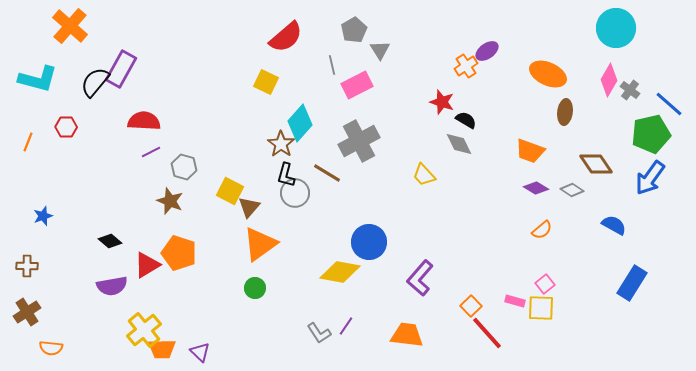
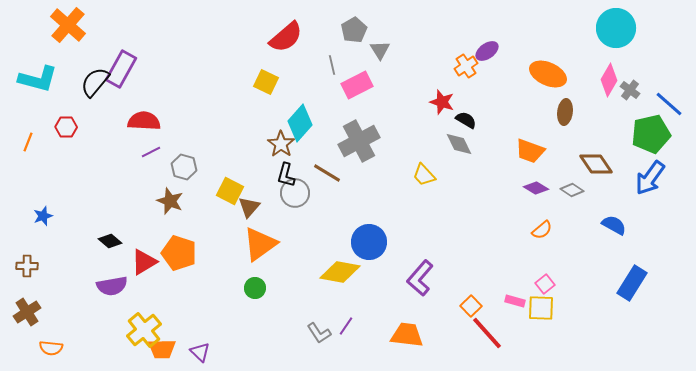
orange cross at (70, 26): moved 2 px left, 1 px up
red triangle at (147, 265): moved 3 px left, 3 px up
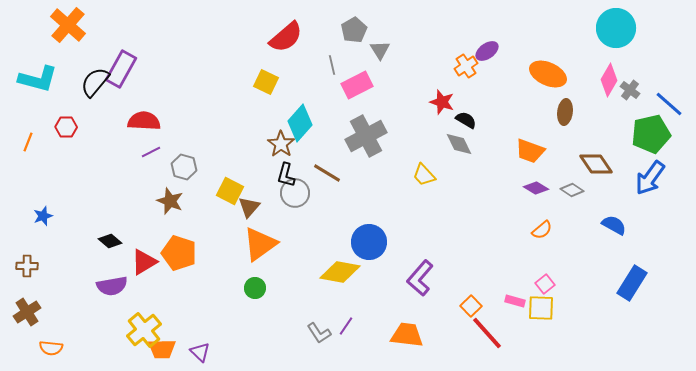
gray cross at (359, 141): moved 7 px right, 5 px up
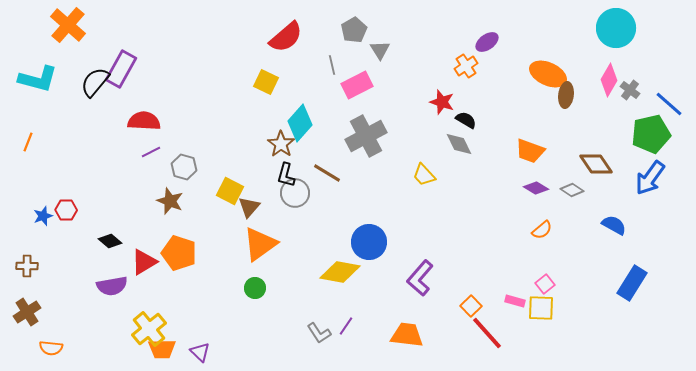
purple ellipse at (487, 51): moved 9 px up
brown ellipse at (565, 112): moved 1 px right, 17 px up
red hexagon at (66, 127): moved 83 px down
yellow cross at (144, 330): moved 5 px right, 1 px up
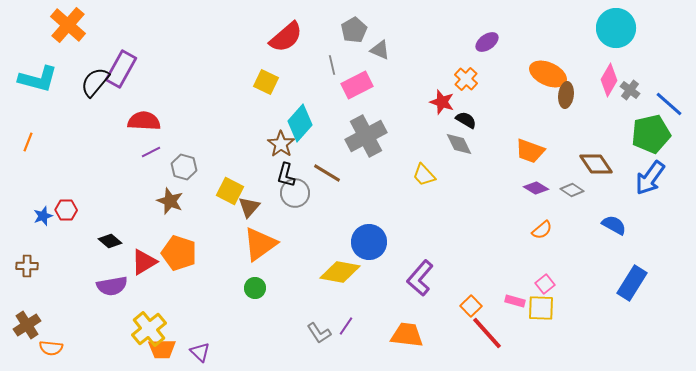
gray triangle at (380, 50): rotated 35 degrees counterclockwise
orange cross at (466, 66): moved 13 px down; rotated 15 degrees counterclockwise
brown cross at (27, 312): moved 13 px down
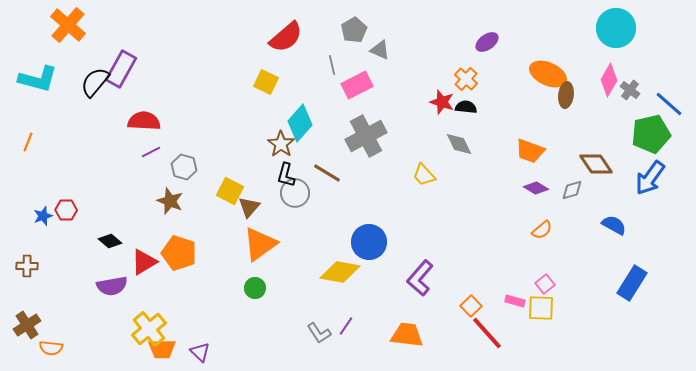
black semicircle at (466, 120): moved 13 px up; rotated 25 degrees counterclockwise
gray diamond at (572, 190): rotated 50 degrees counterclockwise
